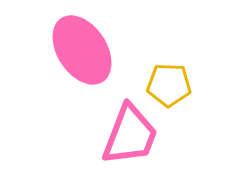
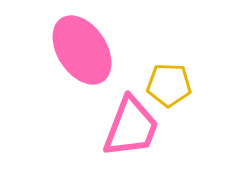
pink trapezoid: moved 1 px right, 8 px up
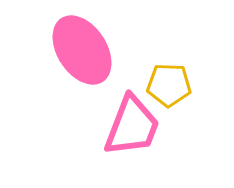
pink trapezoid: moved 1 px right, 1 px up
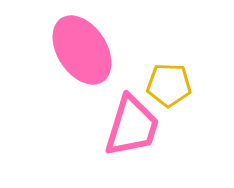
pink trapezoid: rotated 4 degrees counterclockwise
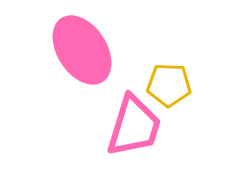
pink trapezoid: moved 2 px right
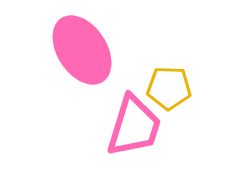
yellow pentagon: moved 3 px down
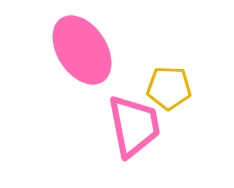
pink trapezoid: rotated 28 degrees counterclockwise
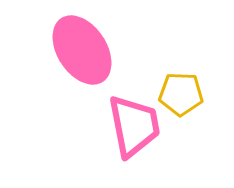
yellow pentagon: moved 12 px right, 6 px down
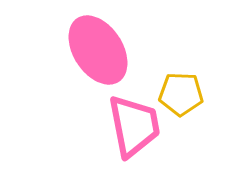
pink ellipse: moved 16 px right
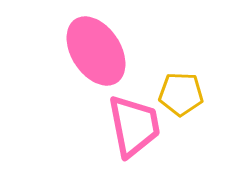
pink ellipse: moved 2 px left, 1 px down
